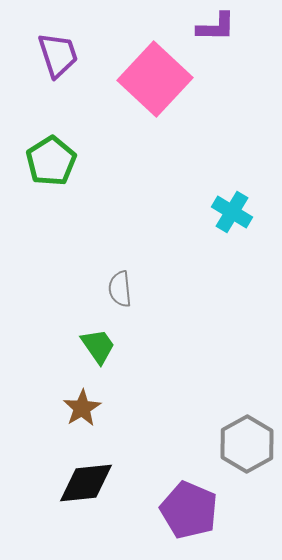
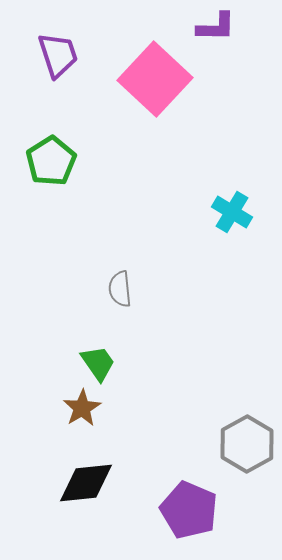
green trapezoid: moved 17 px down
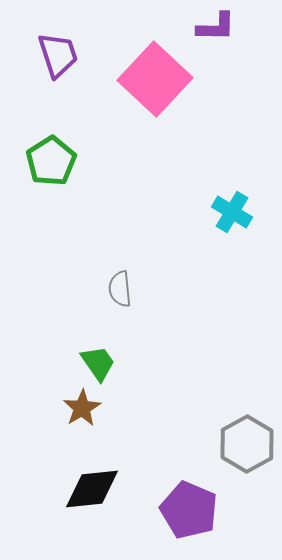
black diamond: moved 6 px right, 6 px down
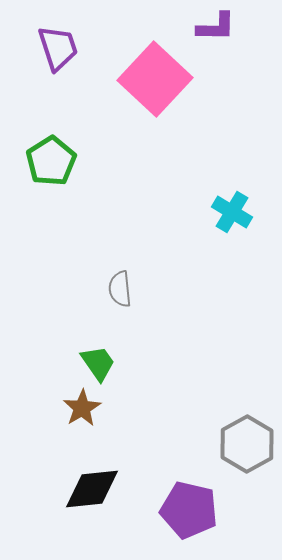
purple trapezoid: moved 7 px up
purple pentagon: rotated 10 degrees counterclockwise
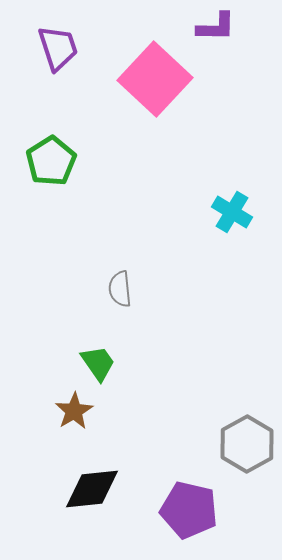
brown star: moved 8 px left, 3 px down
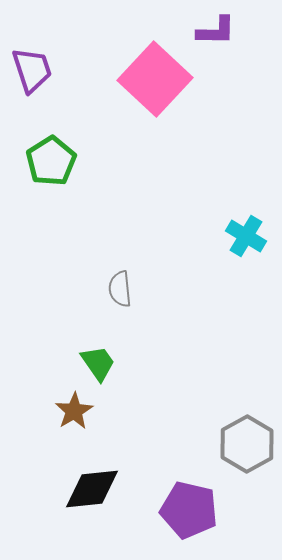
purple L-shape: moved 4 px down
purple trapezoid: moved 26 px left, 22 px down
cyan cross: moved 14 px right, 24 px down
